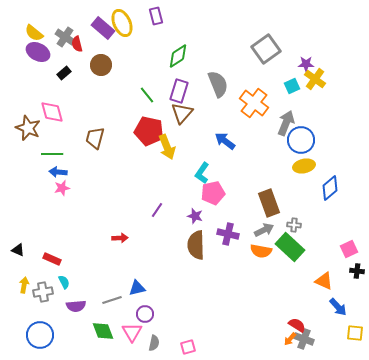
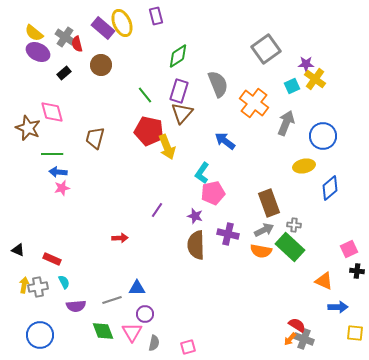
green line at (147, 95): moved 2 px left
blue circle at (301, 140): moved 22 px right, 4 px up
blue triangle at (137, 288): rotated 12 degrees clockwise
gray cross at (43, 292): moved 5 px left, 5 px up
blue arrow at (338, 307): rotated 48 degrees counterclockwise
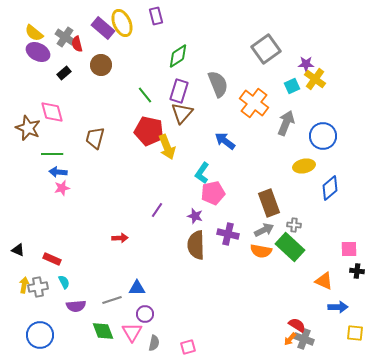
pink square at (349, 249): rotated 24 degrees clockwise
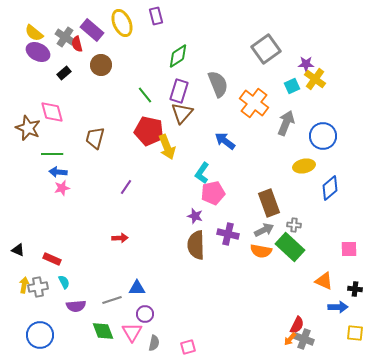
purple rectangle at (103, 28): moved 11 px left, 2 px down
purple line at (157, 210): moved 31 px left, 23 px up
black cross at (357, 271): moved 2 px left, 18 px down
red semicircle at (297, 325): rotated 84 degrees clockwise
